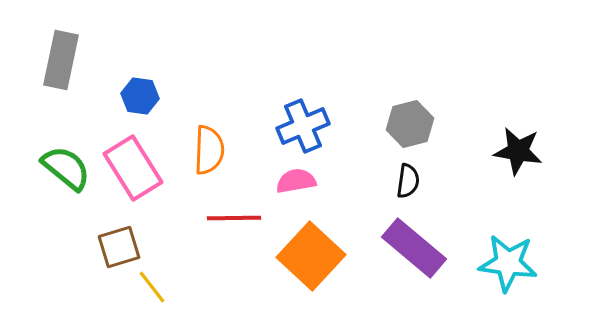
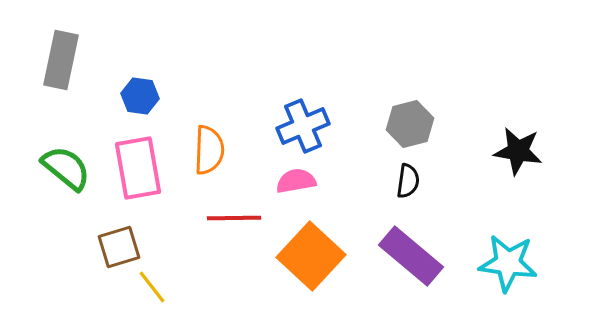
pink rectangle: moved 5 px right; rotated 22 degrees clockwise
purple rectangle: moved 3 px left, 8 px down
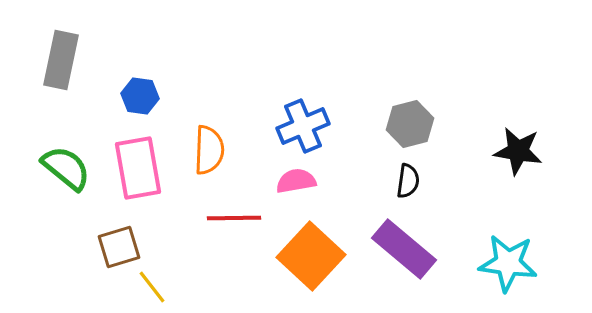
purple rectangle: moved 7 px left, 7 px up
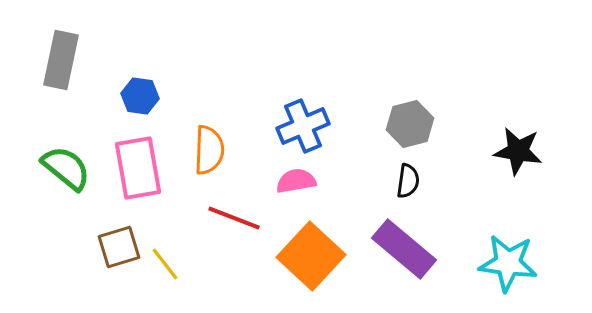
red line: rotated 22 degrees clockwise
yellow line: moved 13 px right, 23 px up
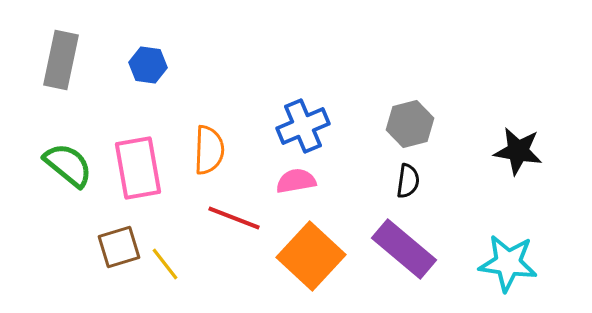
blue hexagon: moved 8 px right, 31 px up
green semicircle: moved 2 px right, 3 px up
